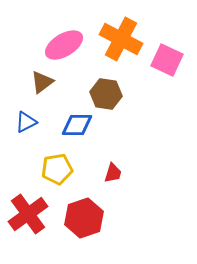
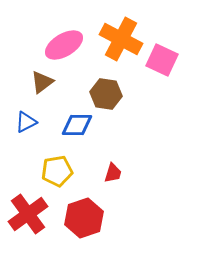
pink square: moved 5 px left
yellow pentagon: moved 2 px down
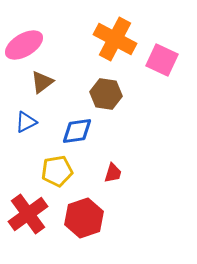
orange cross: moved 6 px left
pink ellipse: moved 40 px left
blue diamond: moved 6 px down; rotated 8 degrees counterclockwise
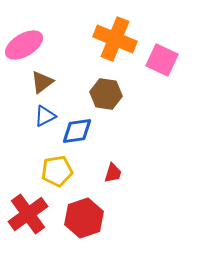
orange cross: rotated 6 degrees counterclockwise
blue triangle: moved 19 px right, 6 px up
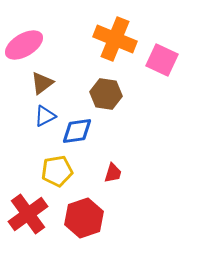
brown triangle: moved 1 px down
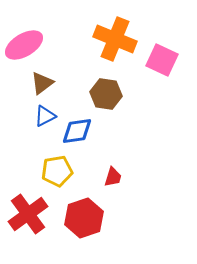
red trapezoid: moved 4 px down
